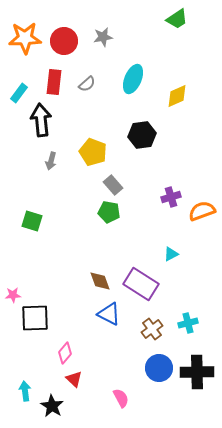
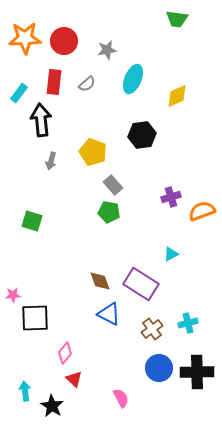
green trapezoid: rotated 40 degrees clockwise
gray star: moved 4 px right, 13 px down
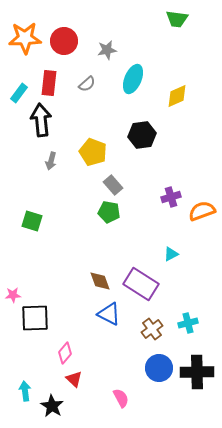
red rectangle: moved 5 px left, 1 px down
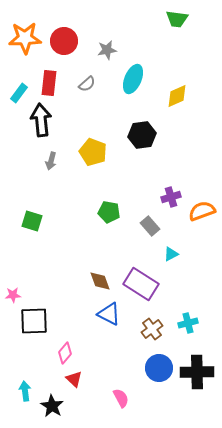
gray rectangle: moved 37 px right, 41 px down
black square: moved 1 px left, 3 px down
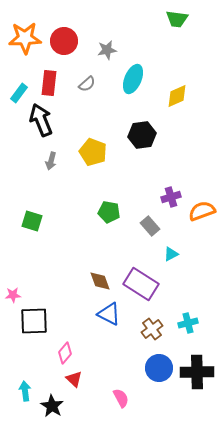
black arrow: rotated 16 degrees counterclockwise
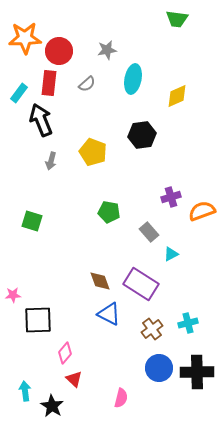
red circle: moved 5 px left, 10 px down
cyan ellipse: rotated 12 degrees counterclockwise
gray rectangle: moved 1 px left, 6 px down
black square: moved 4 px right, 1 px up
pink semicircle: rotated 42 degrees clockwise
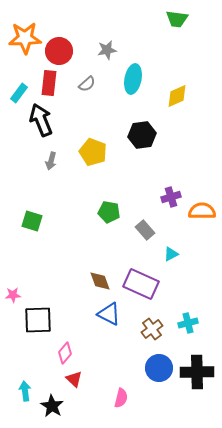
orange semicircle: rotated 20 degrees clockwise
gray rectangle: moved 4 px left, 2 px up
purple rectangle: rotated 8 degrees counterclockwise
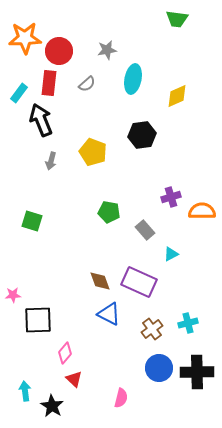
purple rectangle: moved 2 px left, 2 px up
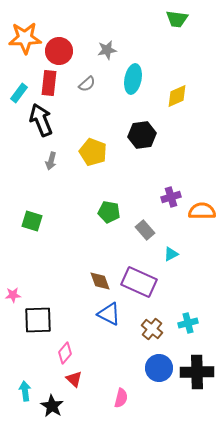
brown cross: rotated 15 degrees counterclockwise
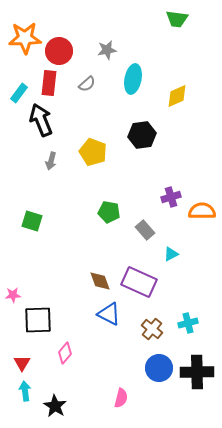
red triangle: moved 52 px left, 16 px up; rotated 18 degrees clockwise
black star: moved 3 px right
